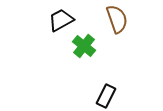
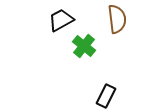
brown semicircle: rotated 12 degrees clockwise
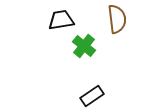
black trapezoid: rotated 20 degrees clockwise
black rectangle: moved 14 px left; rotated 30 degrees clockwise
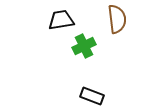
green cross: rotated 25 degrees clockwise
black rectangle: rotated 55 degrees clockwise
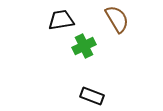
brown semicircle: rotated 24 degrees counterclockwise
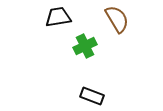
black trapezoid: moved 3 px left, 3 px up
green cross: moved 1 px right
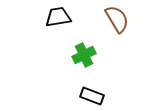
green cross: moved 1 px left, 9 px down
